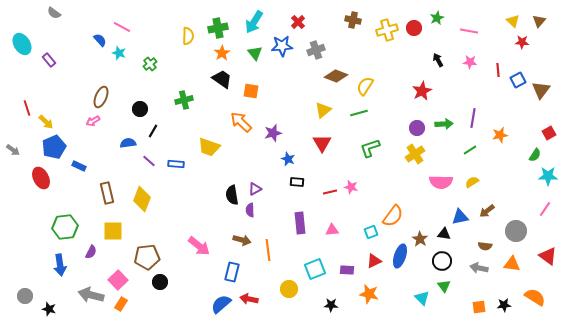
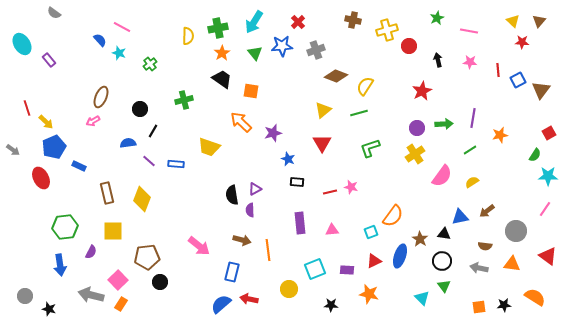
red circle at (414, 28): moved 5 px left, 18 px down
black arrow at (438, 60): rotated 16 degrees clockwise
pink semicircle at (441, 182): moved 1 px right, 6 px up; rotated 55 degrees counterclockwise
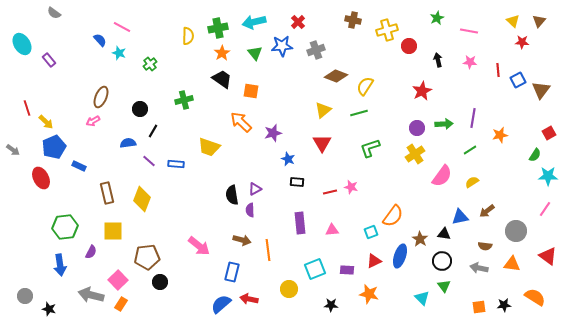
cyan arrow at (254, 22): rotated 45 degrees clockwise
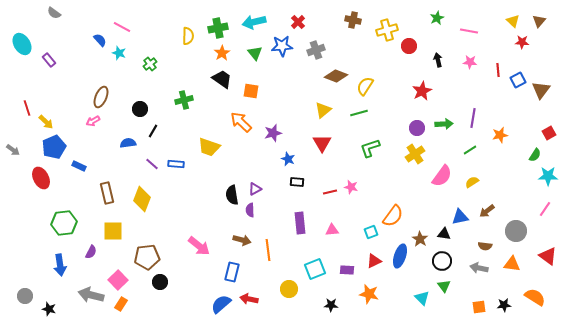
purple line at (149, 161): moved 3 px right, 3 px down
green hexagon at (65, 227): moved 1 px left, 4 px up
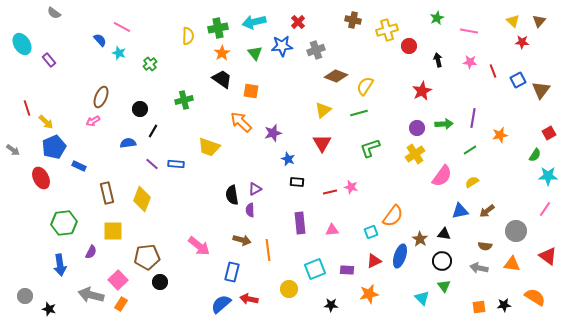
red line at (498, 70): moved 5 px left, 1 px down; rotated 16 degrees counterclockwise
blue triangle at (460, 217): moved 6 px up
orange star at (369, 294): rotated 24 degrees counterclockwise
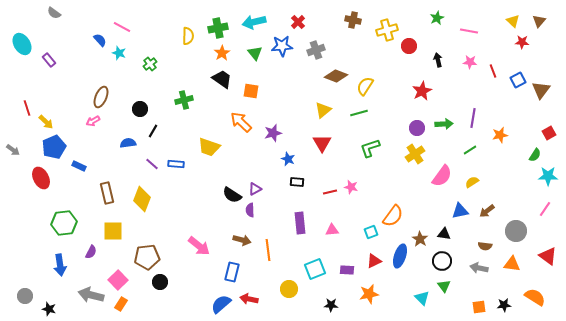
black semicircle at (232, 195): rotated 48 degrees counterclockwise
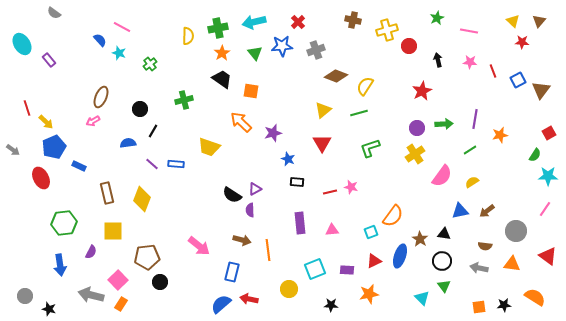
purple line at (473, 118): moved 2 px right, 1 px down
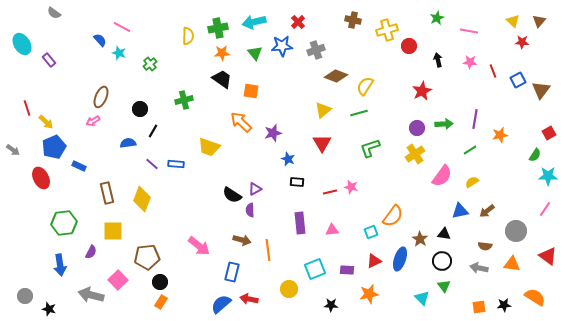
orange star at (222, 53): rotated 28 degrees clockwise
blue ellipse at (400, 256): moved 3 px down
orange rectangle at (121, 304): moved 40 px right, 2 px up
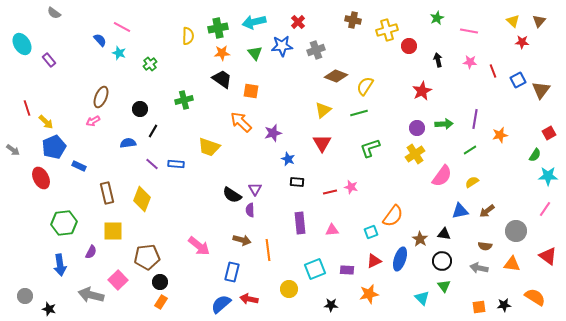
purple triangle at (255, 189): rotated 32 degrees counterclockwise
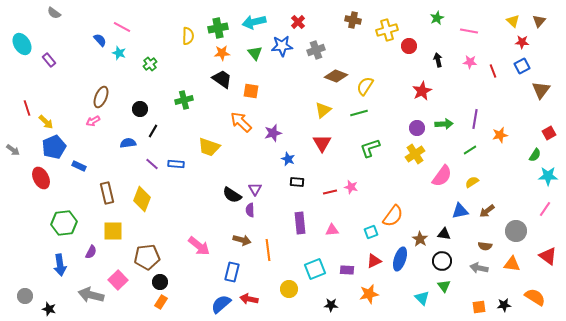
blue square at (518, 80): moved 4 px right, 14 px up
